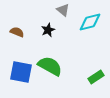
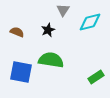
gray triangle: rotated 24 degrees clockwise
green semicircle: moved 1 px right, 6 px up; rotated 20 degrees counterclockwise
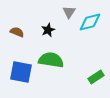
gray triangle: moved 6 px right, 2 px down
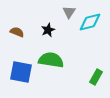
green rectangle: rotated 28 degrees counterclockwise
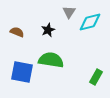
blue square: moved 1 px right
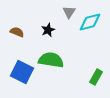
blue square: rotated 15 degrees clockwise
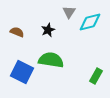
green rectangle: moved 1 px up
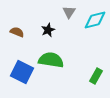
cyan diamond: moved 5 px right, 2 px up
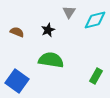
blue square: moved 5 px left, 9 px down; rotated 10 degrees clockwise
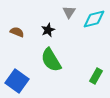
cyan diamond: moved 1 px left, 1 px up
green semicircle: rotated 130 degrees counterclockwise
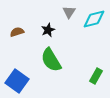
brown semicircle: rotated 40 degrees counterclockwise
